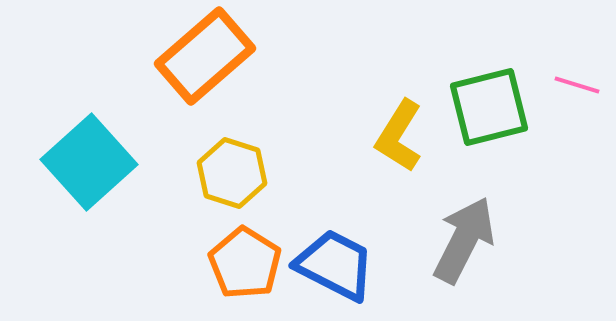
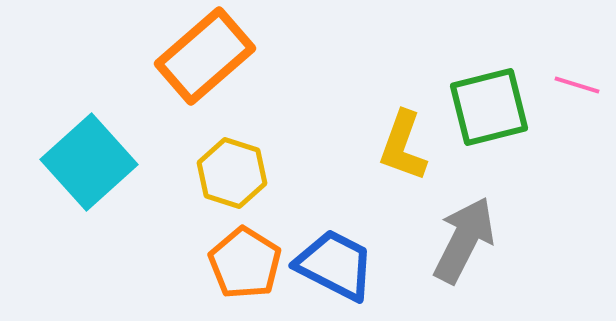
yellow L-shape: moved 4 px right, 10 px down; rotated 12 degrees counterclockwise
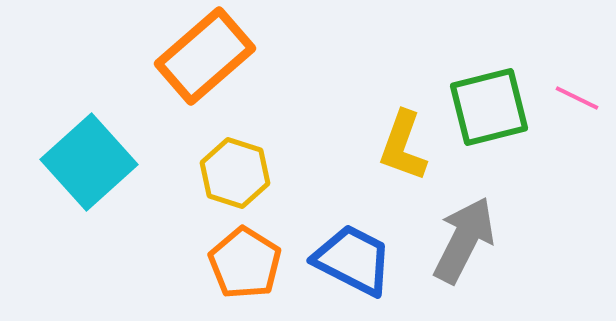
pink line: moved 13 px down; rotated 9 degrees clockwise
yellow hexagon: moved 3 px right
blue trapezoid: moved 18 px right, 5 px up
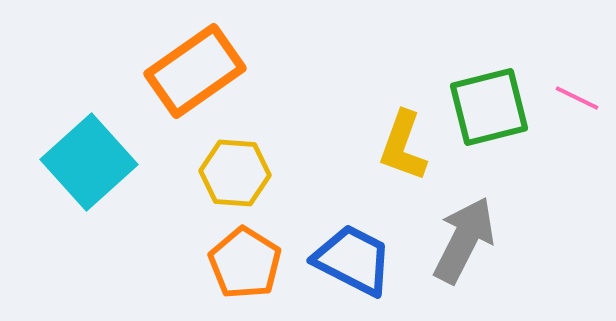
orange rectangle: moved 10 px left, 15 px down; rotated 6 degrees clockwise
yellow hexagon: rotated 14 degrees counterclockwise
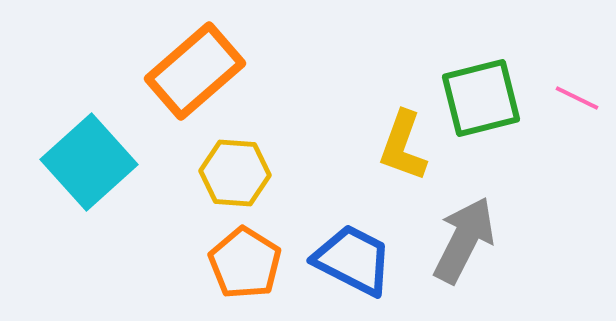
orange rectangle: rotated 6 degrees counterclockwise
green square: moved 8 px left, 9 px up
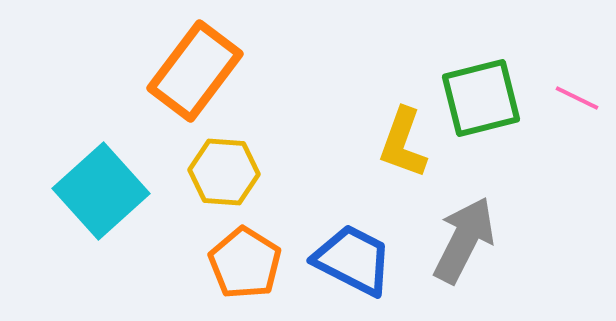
orange rectangle: rotated 12 degrees counterclockwise
yellow L-shape: moved 3 px up
cyan square: moved 12 px right, 29 px down
yellow hexagon: moved 11 px left, 1 px up
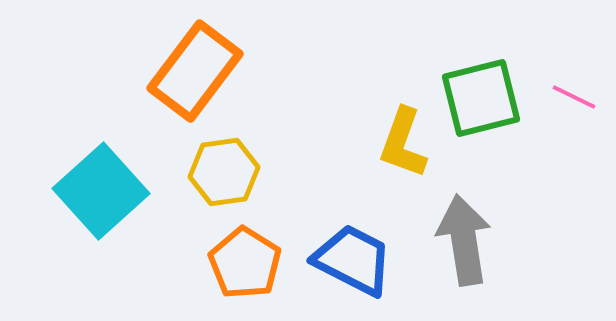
pink line: moved 3 px left, 1 px up
yellow hexagon: rotated 12 degrees counterclockwise
gray arrow: rotated 36 degrees counterclockwise
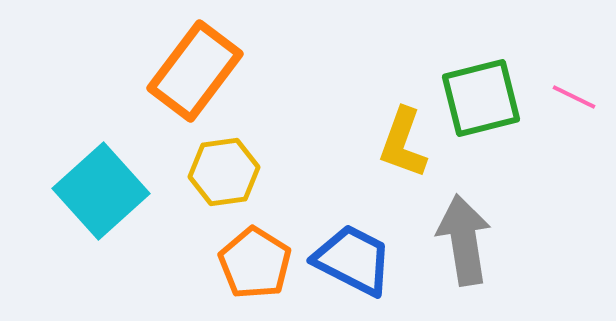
orange pentagon: moved 10 px right
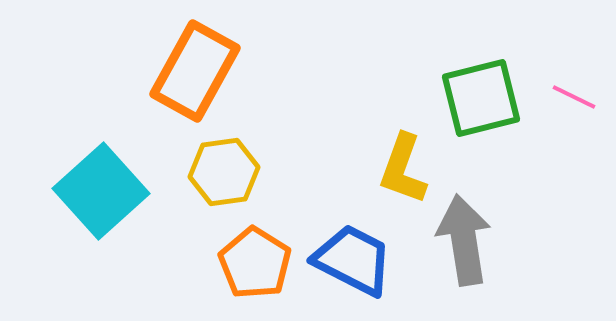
orange rectangle: rotated 8 degrees counterclockwise
yellow L-shape: moved 26 px down
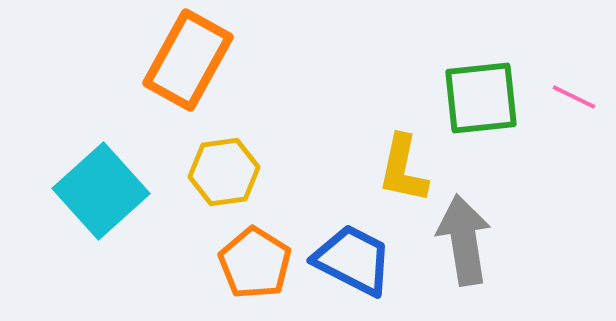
orange rectangle: moved 7 px left, 11 px up
green square: rotated 8 degrees clockwise
yellow L-shape: rotated 8 degrees counterclockwise
